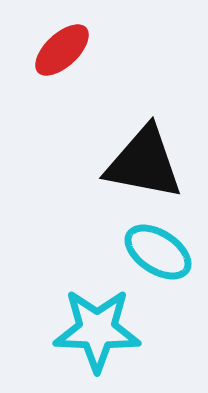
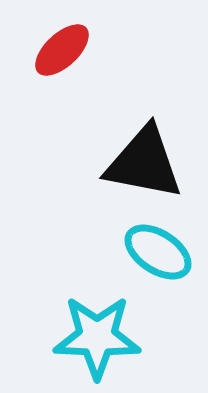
cyan star: moved 7 px down
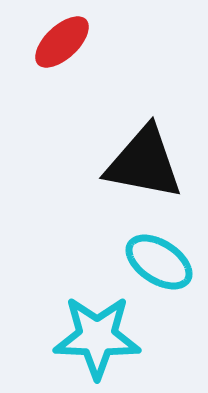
red ellipse: moved 8 px up
cyan ellipse: moved 1 px right, 10 px down
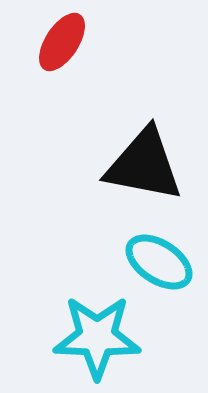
red ellipse: rotated 14 degrees counterclockwise
black triangle: moved 2 px down
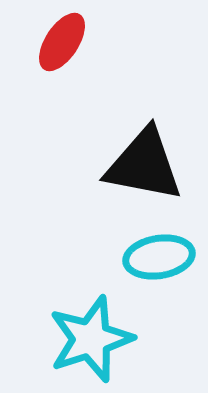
cyan ellipse: moved 5 px up; rotated 42 degrees counterclockwise
cyan star: moved 6 px left, 2 px down; rotated 20 degrees counterclockwise
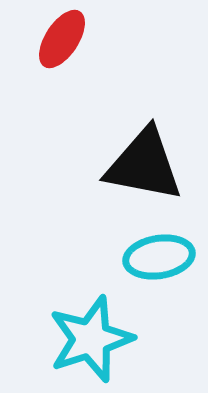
red ellipse: moved 3 px up
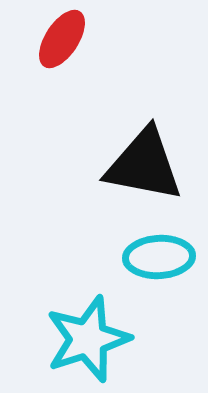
cyan ellipse: rotated 6 degrees clockwise
cyan star: moved 3 px left
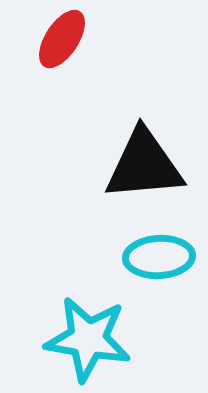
black triangle: rotated 16 degrees counterclockwise
cyan star: rotated 28 degrees clockwise
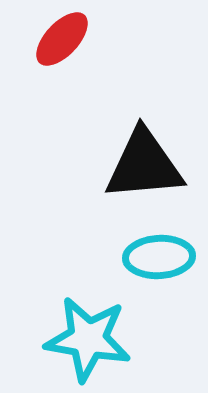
red ellipse: rotated 10 degrees clockwise
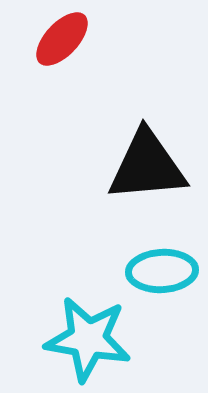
black triangle: moved 3 px right, 1 px down
cyan ellipse: moved 3 px right, 14 px down
